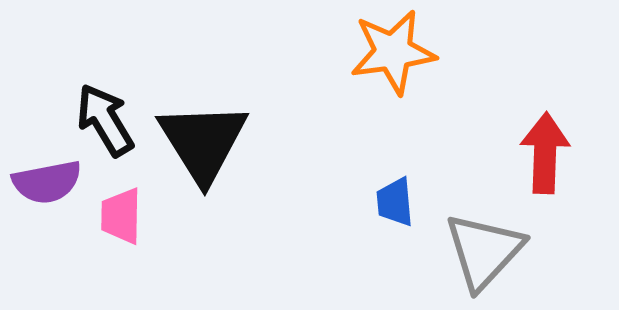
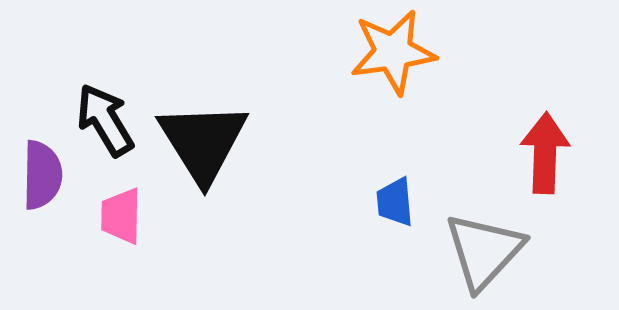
purple semicircle: moved 5 px left, 7 px up; rotated 78 degrees counterclockwise
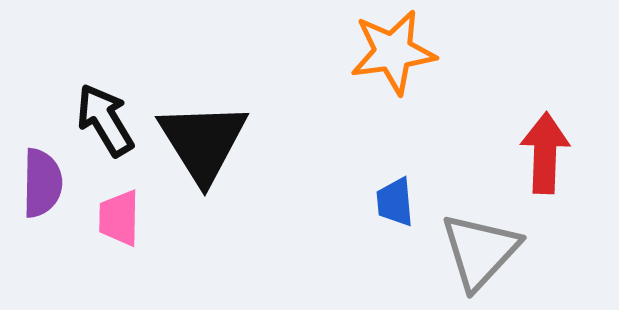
purple semicircle: moved 8 px down
pink trapezoid: moved 2 px left, 2 px down
gray triangle: moved 4 px left
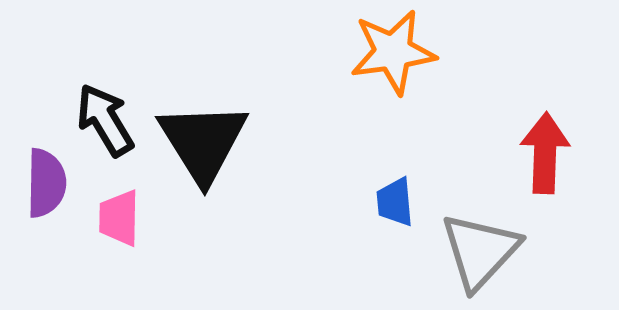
purple semicircle: moved 4 px right
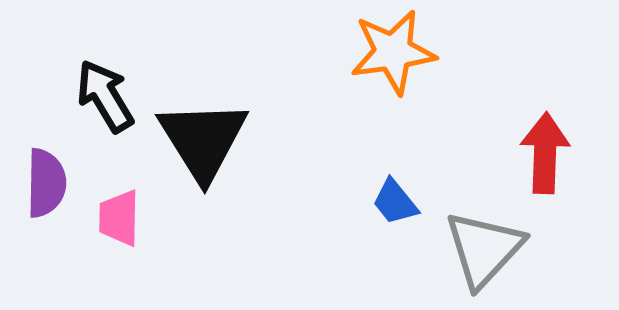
black arrow: moved 24 px up
black triangle: moved 2 px up
blue trapezoid: rotated 34 degrees counterclockwise
gray triangle: moved 4 px right, 2 px up
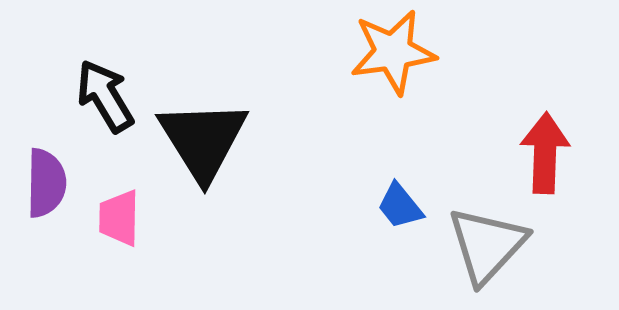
blue trapezoid: moved 5 px right, 4 px down
gray triangle: moved 3 px right, 4 px up
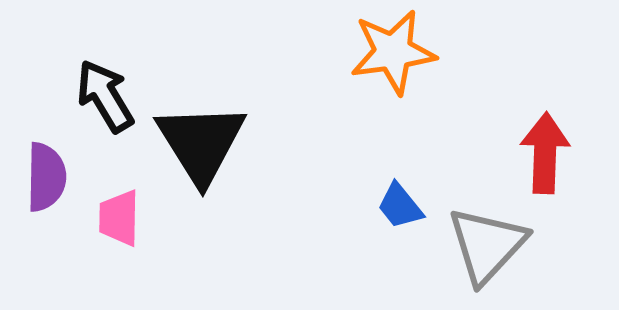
black triangle: moved 2 px left, 3 px down
purple semicircle: moved 6 px up
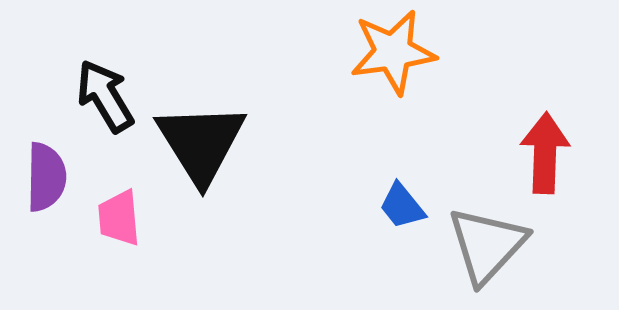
blue trapezoid: moved 2 px right
pink trapezoid: rotated 6 degrees counterclockwise
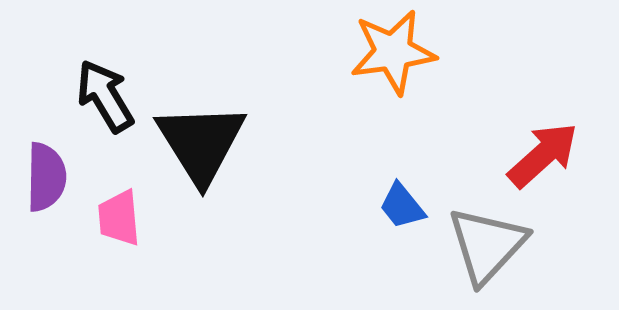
red arrow: moved 2 px left, 2 px down; rotated 46 degrees clockwise
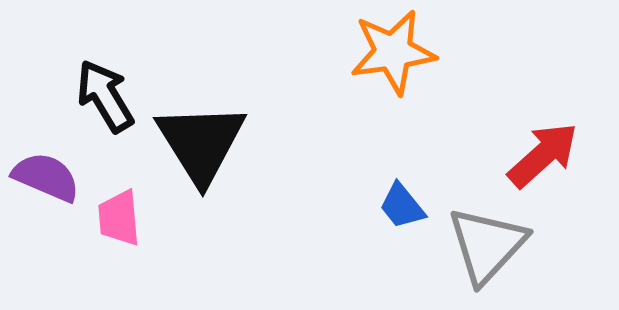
purple semicircle: rotated 68 degrees counterclockwise
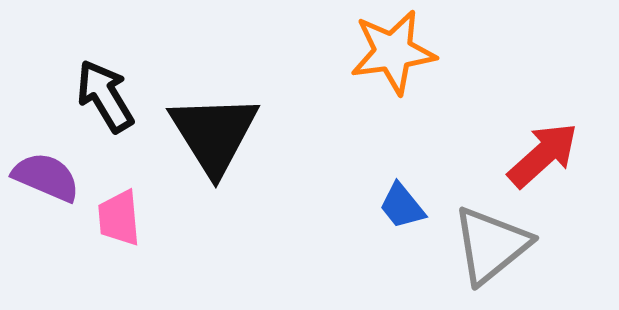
black triangle: moved 13 px right, 9 px up
gray triangle: moved 4 px right; rotated 8 degrees clockwise
